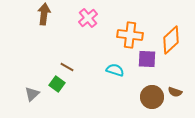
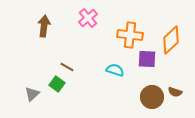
brown arrow: moved 12 px down
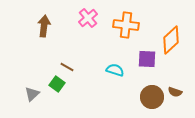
orange cross: moved 4 px left, 10 px up
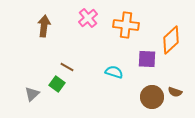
cyan semicircle: moved 1 px left, 2 px down
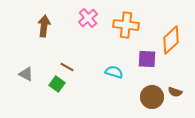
gray triangle: moved 6 px left, 20 px up; rotated 49 degrees counterclockwise
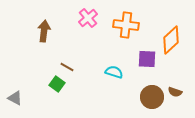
brown arrow: moved 5 px down
gray triangle: moved 11 px left, 24 px down
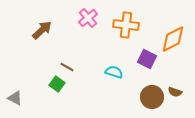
brown arrow: moved 2 px left, 1 px up; rotated 40 degrees clockwise
orange diamond: moved 2 px right, 1 px up; rotated 16 degrees clockwise
purple square: rotated 24 degrees clockwise
